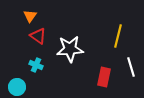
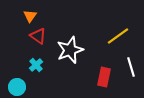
yellow line: rotated 40 degrees clockwise
white star: moved 1 px down; rotated 16 degrees counterclockwise
cyan cross: rotated 24 degrees clockwise
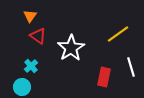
yellow line: moved 2 px up
white star: moved 1 px right, 2 px up; rotated 12 degrees counterclockwise
cyan cross: moved 5 px left, 1 px down
cyan circle: moved 5 px right
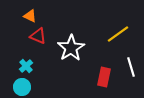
orange triangle: rotated 40 degrees counterclockwise
red triangle: rotated 12 degrees counterclockwise
cyan cross: moved 5 px left
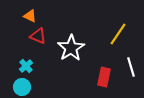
yellow line: rotated 20 degrees counterclockwise
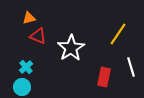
orange triangle: moved 1 px left, 2 px down; rotated 40 degrees counterclockwise
cyan cross: moved 1 px down
